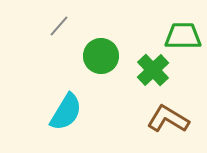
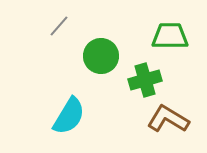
green trapezoid: moved 13 px left
green cross: moved 8 px left, 10 px down; rotated 28 degrees clockwise
cyan semicircle: moved 3 px right, 4 px down
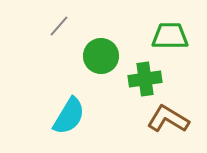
green cross: moved 1 px up; rotated 8 degrees clockwise
